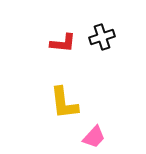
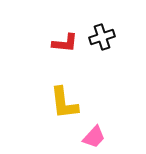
red L-shape: moved 2 px right
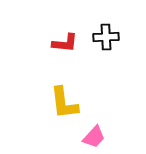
black cross: moved 4 px right; rotated 15 degrees clockwise
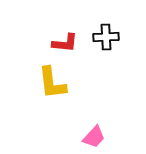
yellow L-shape: moved 12 px left, 20 px up
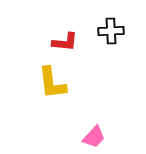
black cross: moved 5 px right, 6 px up
red L-shape: moved 1 px up
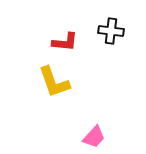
black cross: rotated 10 degrees clockwise
yellow L-shape: moved 2 px right, 1 px up; rotated 12 degrees counterclockwise
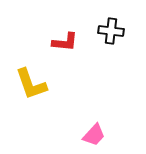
yellow L-shape: moved 23 px left, 2 px down
pink trapezoid: moved 2 px up
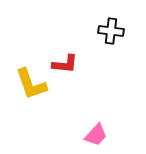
red L-shape: moved 22 px down
pink trapezoid: moved 2 px right
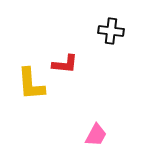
yellow L-shape: rotated 15 degrees clockwise
pink trapezoid: rotated 15 degrees counterclockwise
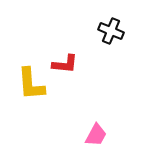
black cross: rotated 15 degrees clockwise
